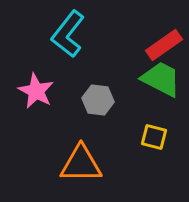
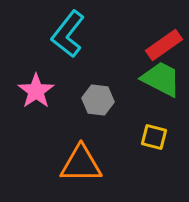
pink star: rotated 9 degrees clockwise
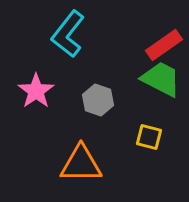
gray hexagon: rotated 12 degrees clockwise
yellow square: moved 5 px left
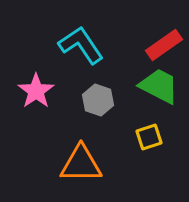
cyan L-shape: moved 13 px right, 11 px down; rotated 108 degrees clockwise
green trapezoid: moved 2 px left, 7 px down
yellow square: rotated 32 degrees counterclockwise
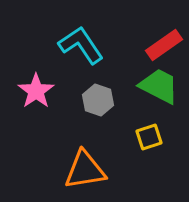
orange triangle: moved 4 px right, 6 px down; rotated 9 degrees counterclockwise
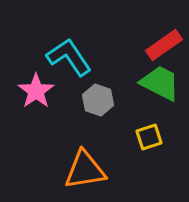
cyan L-shape: moved 12 px left, 12 px down
green trapezoid: moved 1 px right, 3 px up
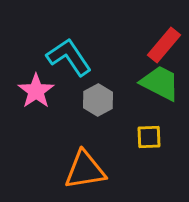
red rectangle: rotated 15 degrees counterclockwise
gray hexagon: rotated 12 degrees clockwise
yellow square: rotated 16 degrees clockwise
